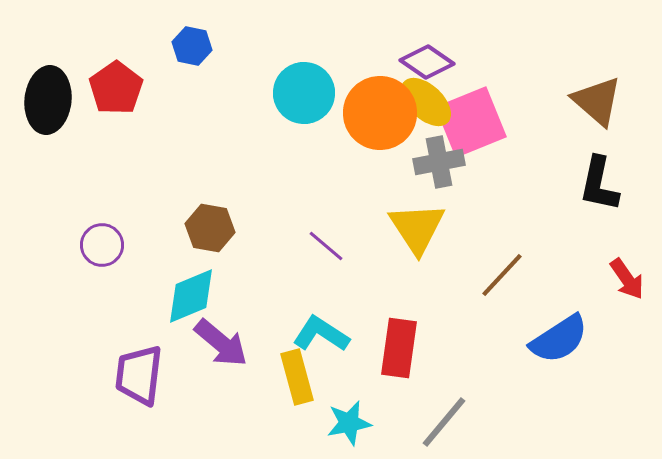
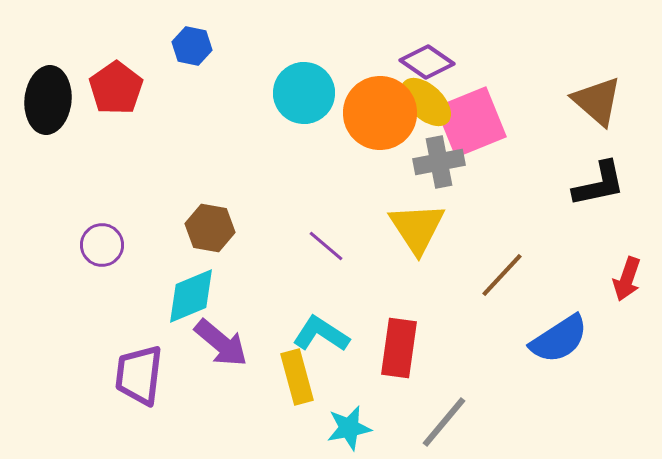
black L-shape: rotated 114 degrees counterclockwise
red arrow: rotated 54 degrees clockwise
cyan star: moved 5 px down
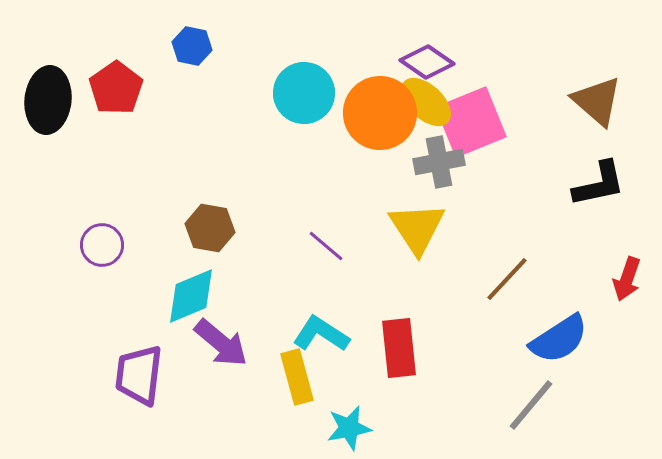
brown line: moved 5 px right, 4 px down
red rectangle: rotated 14 degrees counterclockwise
gray line: moved 87 px right, 17 px up
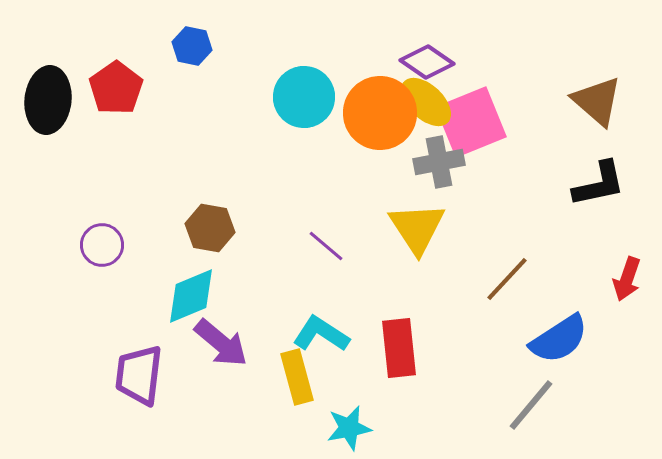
cyan circle: moved 4 px down
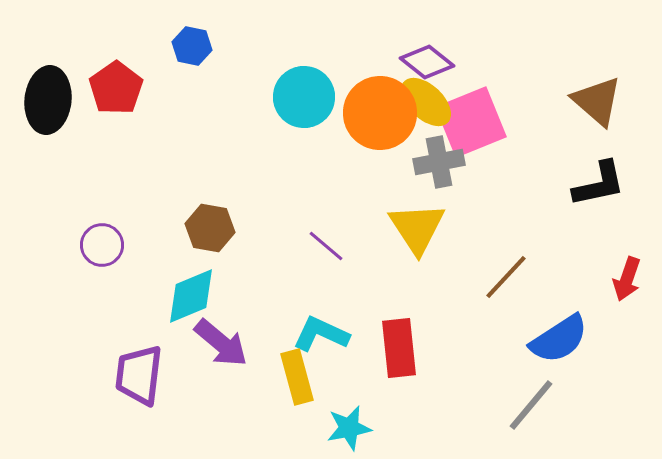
purple diamond: rotated 4 degrees clockwise
brown line: moved 1 px left, 2 px up
cyan L-shape: rotated 8 degrees counterclockwise
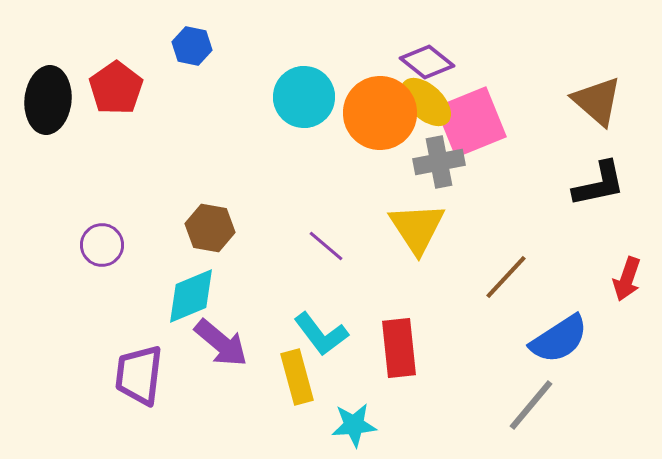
cyan L-shape: rotated 152 degrees counterclockwise
cyan star: moved 5 px right, 3 px up; rotated 6 degrees clockwise
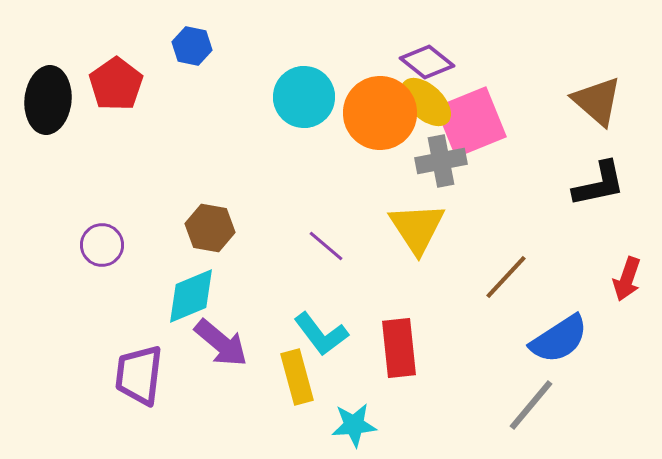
red pentagon: moved 4 px up
gray cross: moved 2 px right, 1 px up
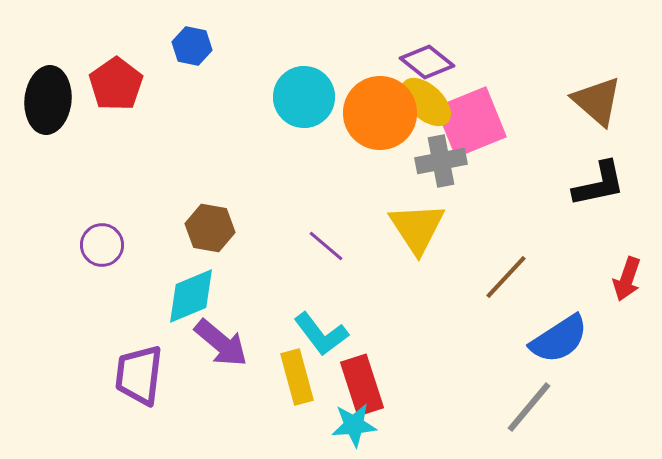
red rectangle: moved 37 px left, 37 px down; rotated 12 degrees counterclockwise
gray line: moved 2 px left, 2 px down
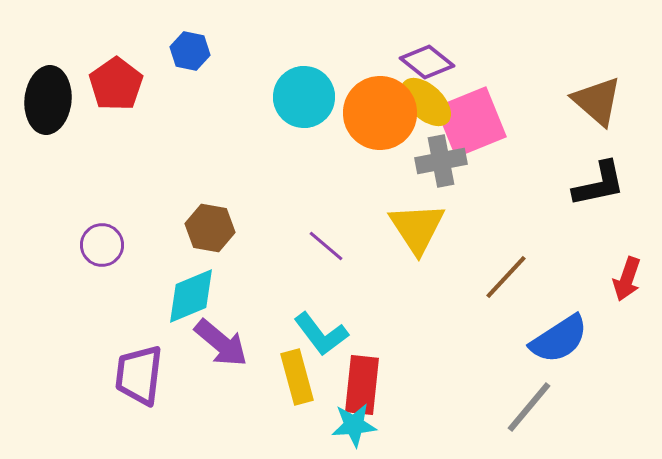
blue hexagon: moved 2 px left, 5 px down
red rectangle: rotated 24 degrees clockwise
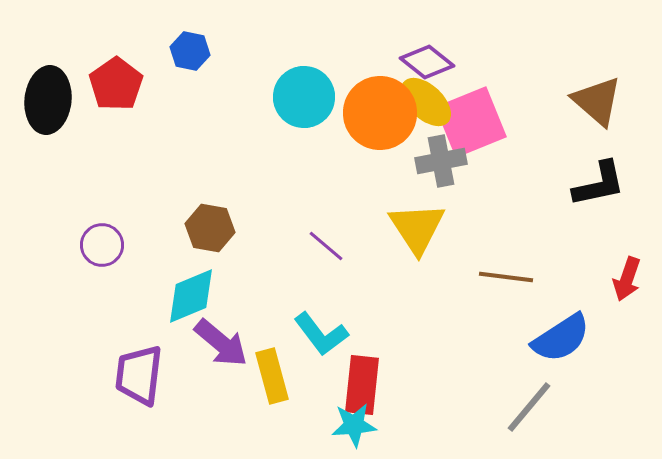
brown line: rotated 54 degrees clockwise
blue semicircle: moved 2 px right, 1 px up
yellow rectangle: moved 25 px left, 1 px up
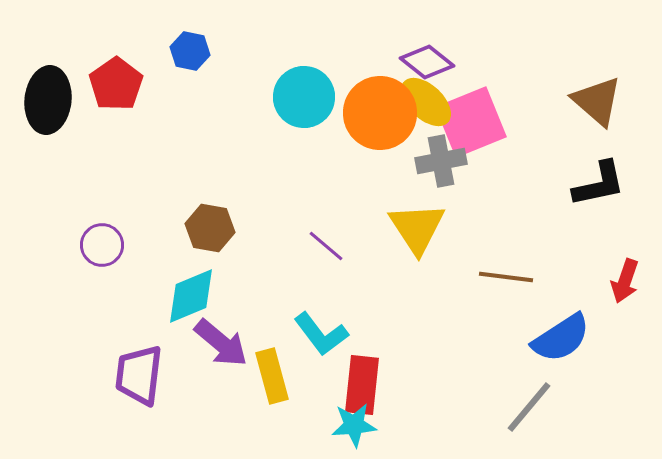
red arrow: moved 2 px left, 2 px down
